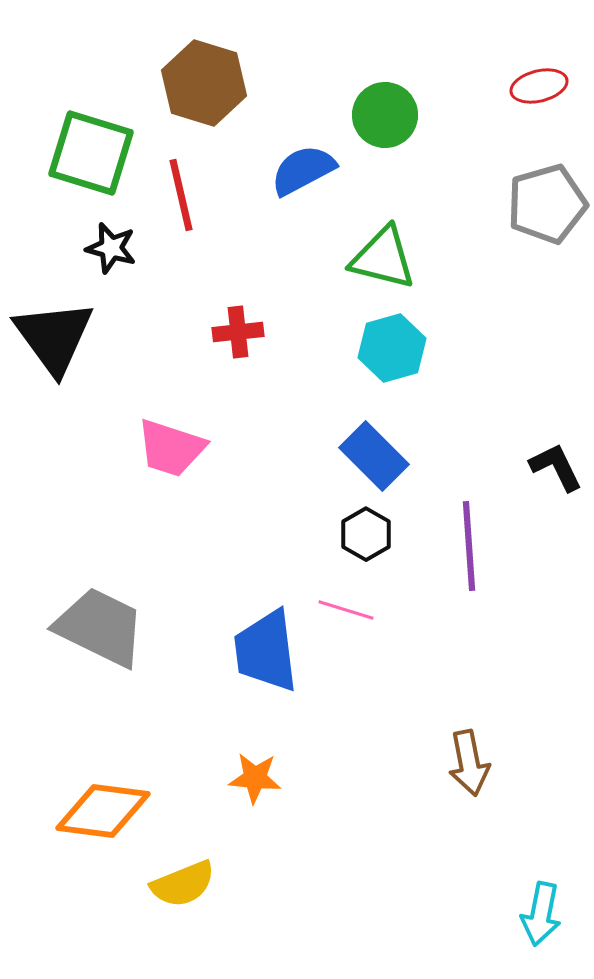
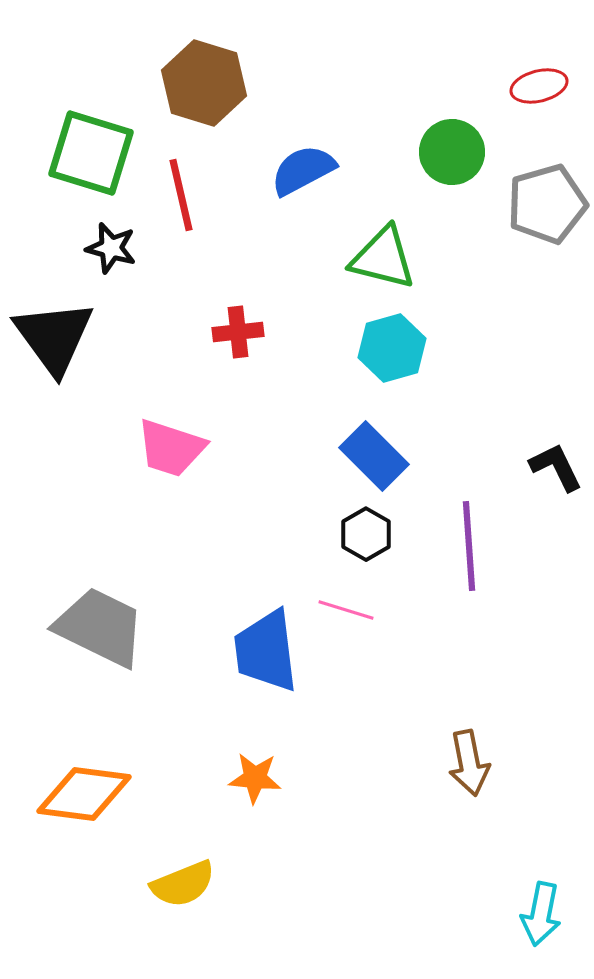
green circle: moved 67 px right, 37 px down
orange diamond: moved 19 px left, 17 px up
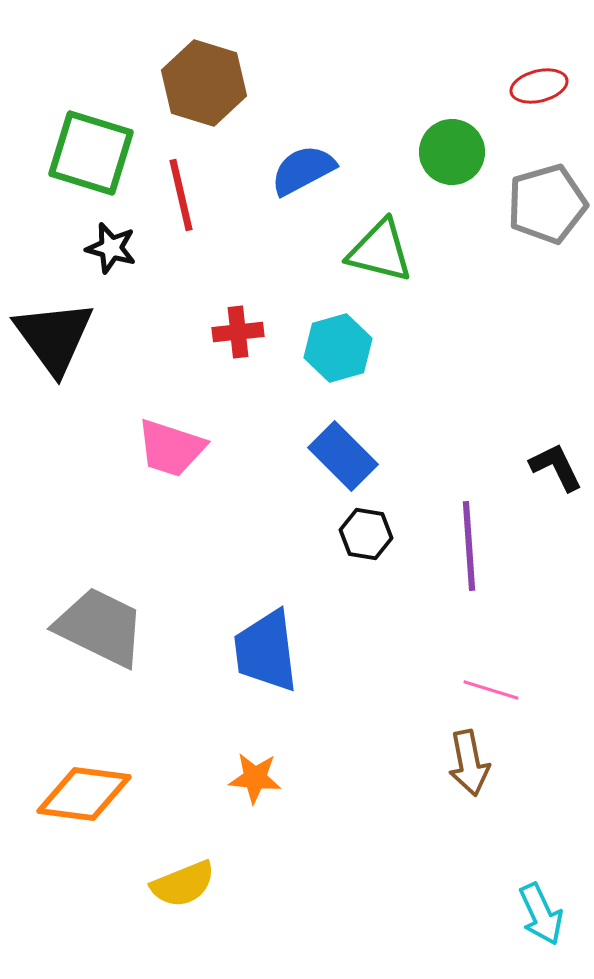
green triangle: moved 3 px left, 7 px up
cyan hexagon: moved 54 px left
blue rectangle: moved 31 px left
black hexagon: rotated 21 degrees counterclockwise
pink line: moved 145 px right, 80 px down
cyan arrow: rotated 36 degrees counterclockwise
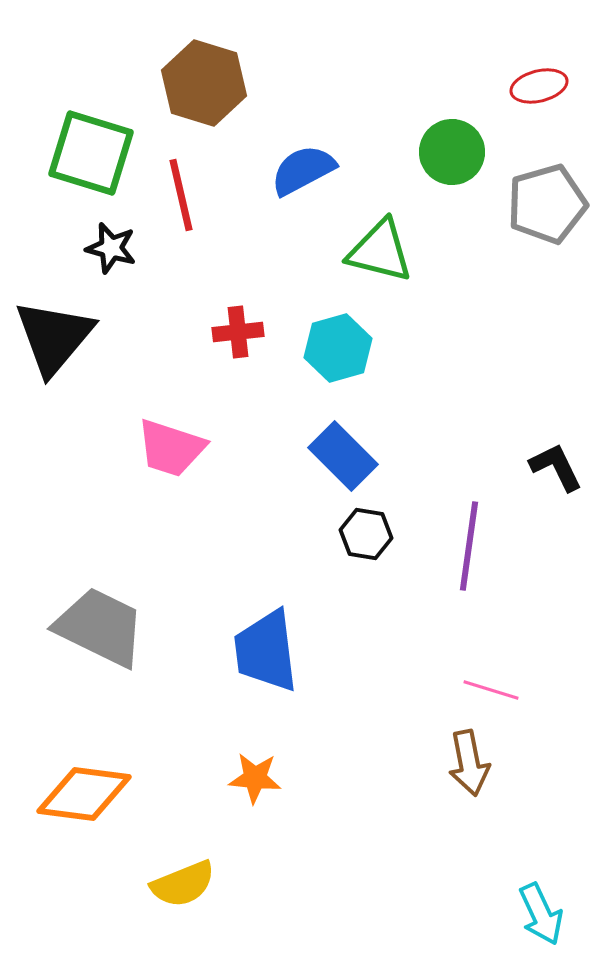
black triangle: rotated 16 degrees clockwise
purple line: rotated 12 degrees clockwise
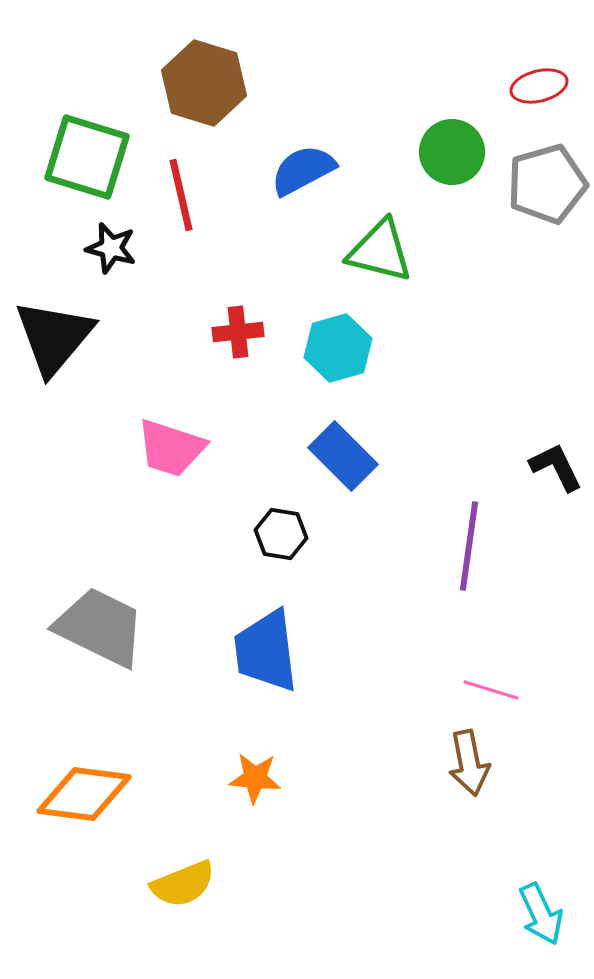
green square: moved 4 px left, 4 px down
gray pentagon: moved 20 px up
black hexagon: moved 85 px left
